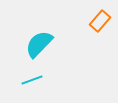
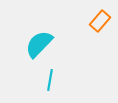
cyan line: moved 18 px right; rotated 60 degrees counterclockwise
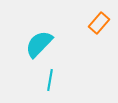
orange rectangle: moved 1 px left, 2 px down
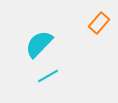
cyan line: moved 2 px left, 4 px up; rotated 50 degrees clockwise
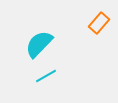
cyan line: moved 2 px left
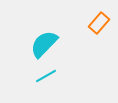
cyan semicircle: moved 5 px right
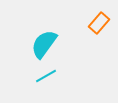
cyan semicircle: rotated 8 degrees counterclockwise
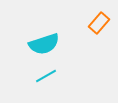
cyan semicircle: rotated 144 degrees counterclockwise
